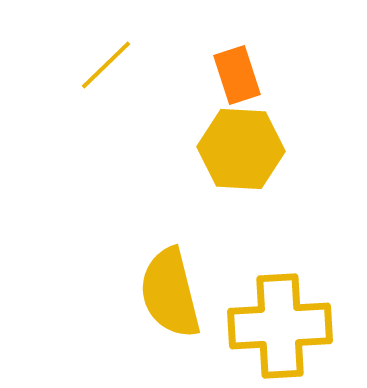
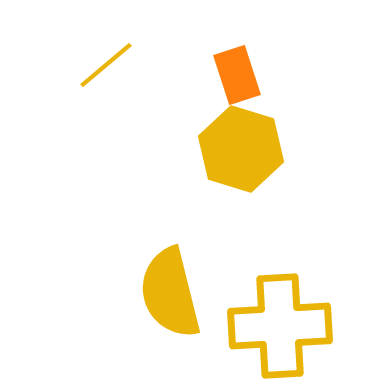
yellow line: rotated 4 degrees clockwise
yellow hexagon: rotated 14 degrees clockwise
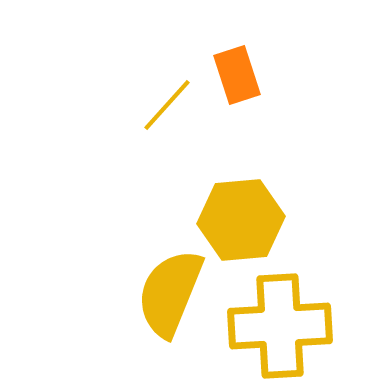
yellow line: moved 61 px right, 40 px down; rotated 8 degrees counterclockwise
yellow hexagon: moved 71 px down; rotated 22 degrees counterclockwise
yellow semicircle: rotated 36 degrees clockwise
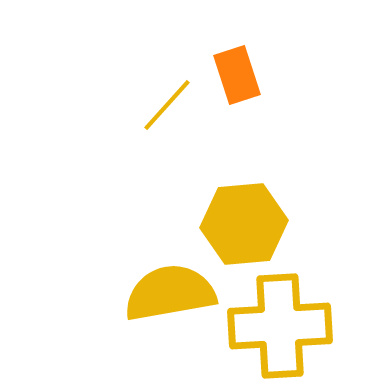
yellow hexagon: moved 3 px right, 4 px down
yellow semicircle: rotated 58 degrees clockwise
